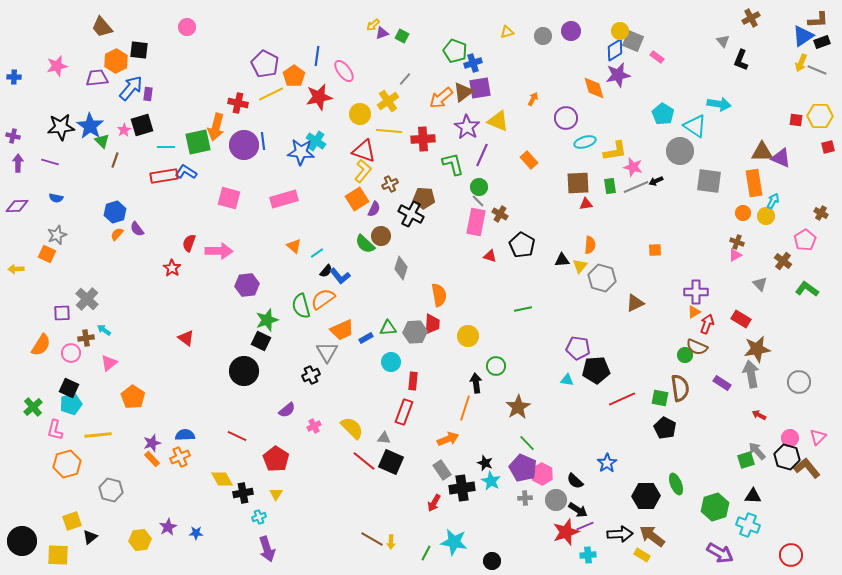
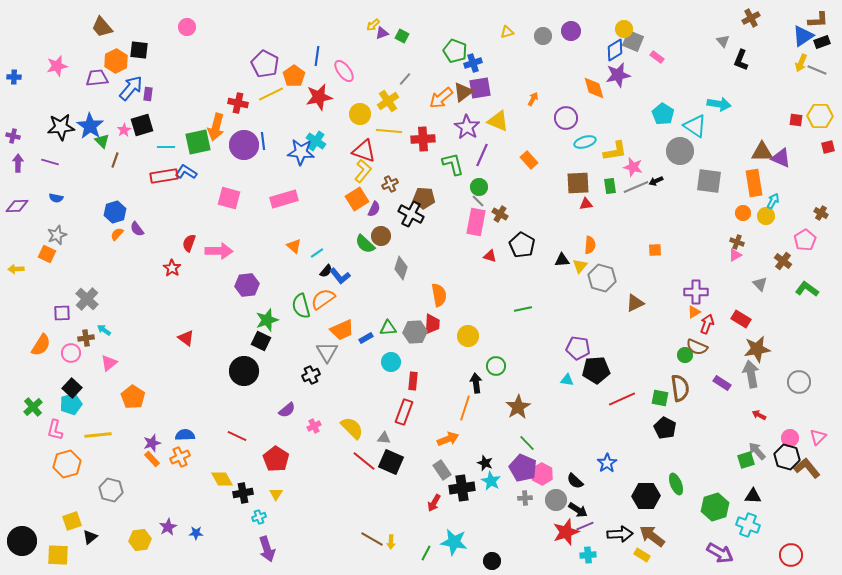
yellow circle at (620, 31): moved 4 px right, 2 px up
black square at (69, 388): moved 3 px right; rotated 18 degrees clockwise
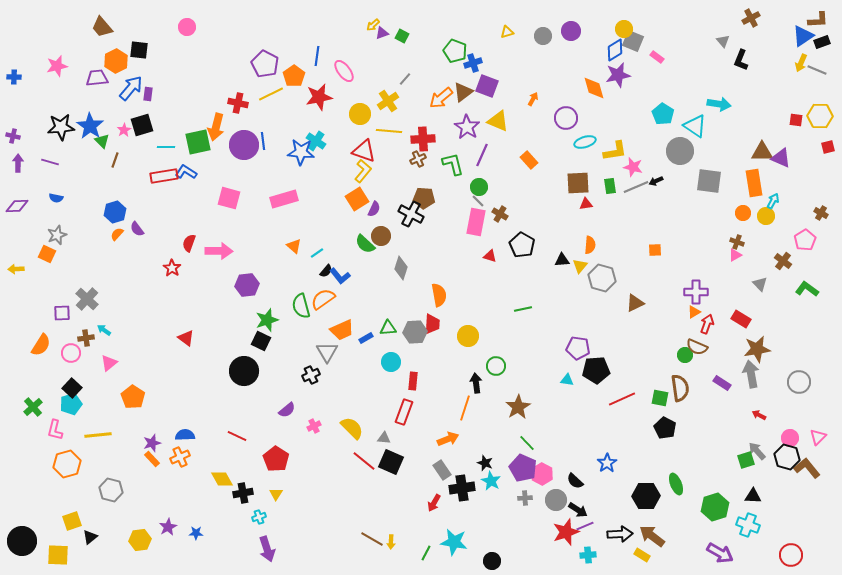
purple square at (480, 88): moved 7 px right, 2 px up; rotated 30 degrees clockwise
brown cross at (390, 184): moved 28 px right, 25 px up
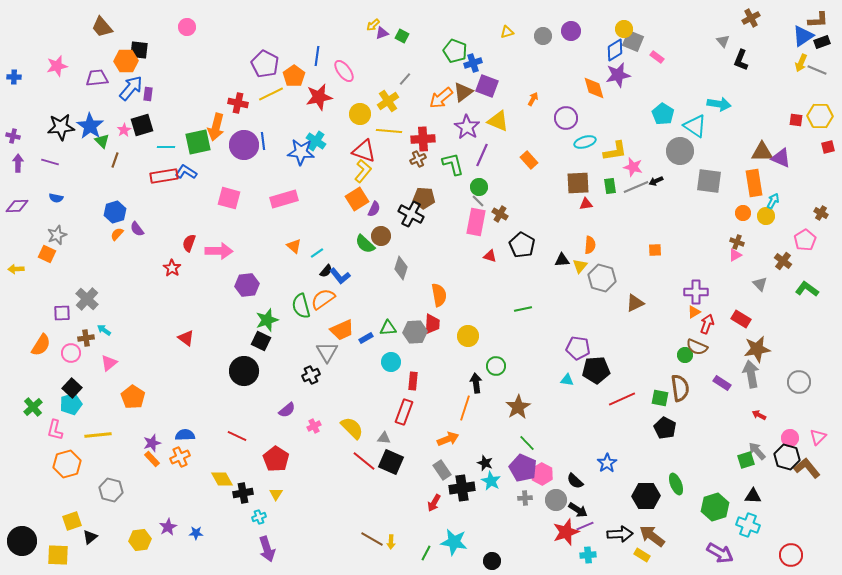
orange hexagon at (116, 61): moved 10 px right; rotated 25 degrees clockwise
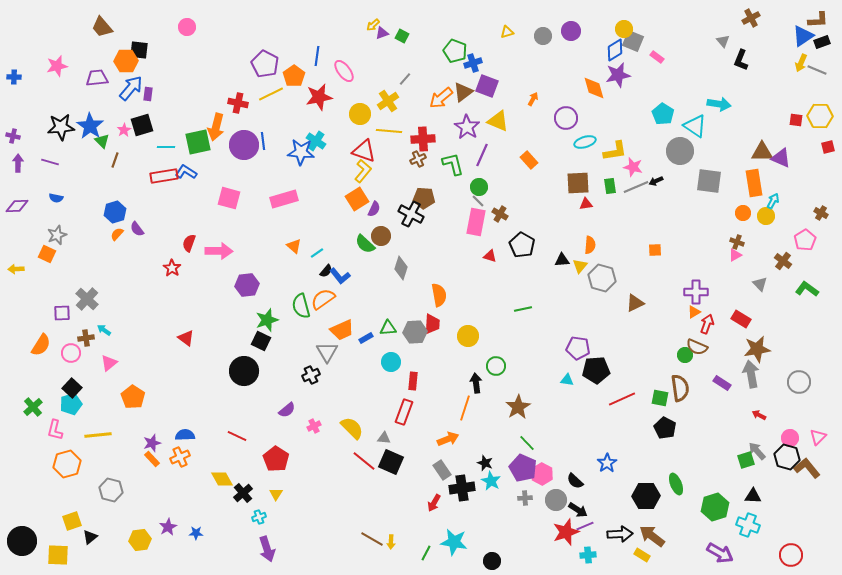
black cross at (243, 493): rotated 30 degrees counterclockwise
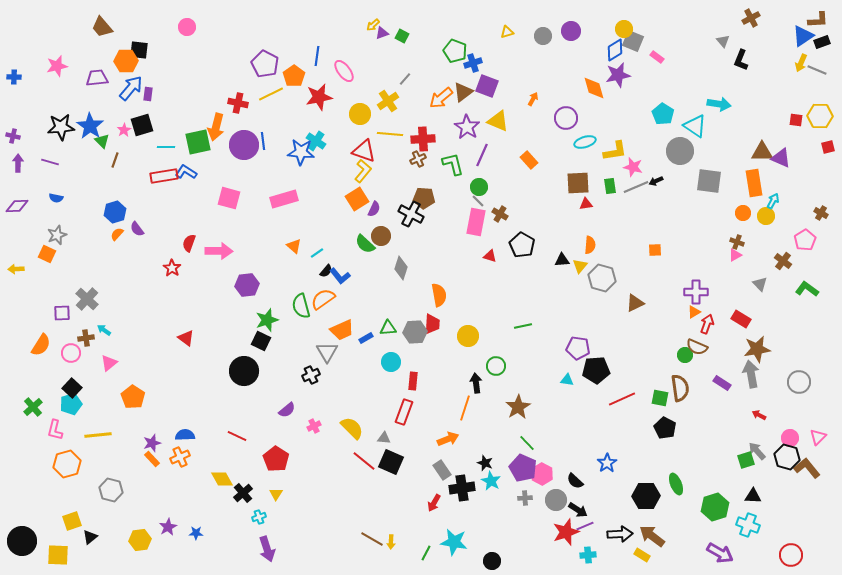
yellow line at (389, 131): moved 1 px right, 3 px down
green line at (523, 309): moved 17 px down
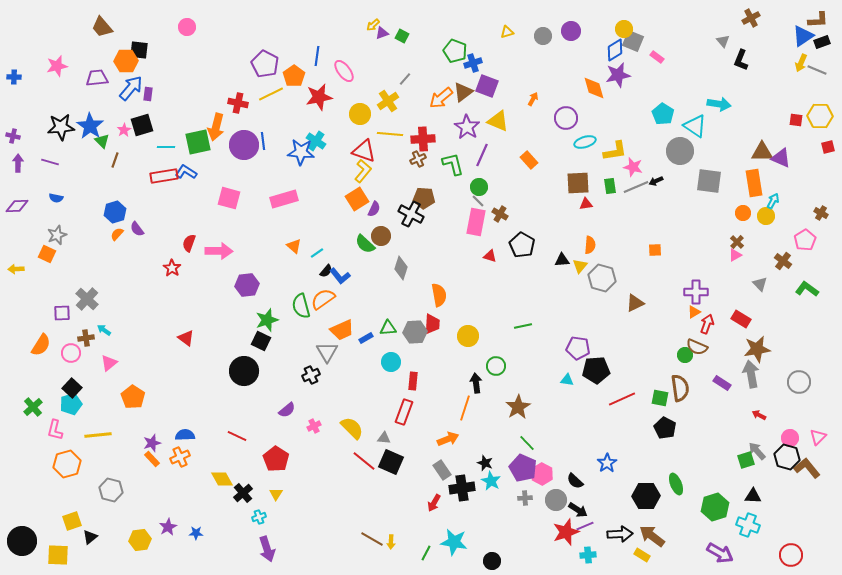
brown cross at (737, 242): rotated 24 degrees clockwise
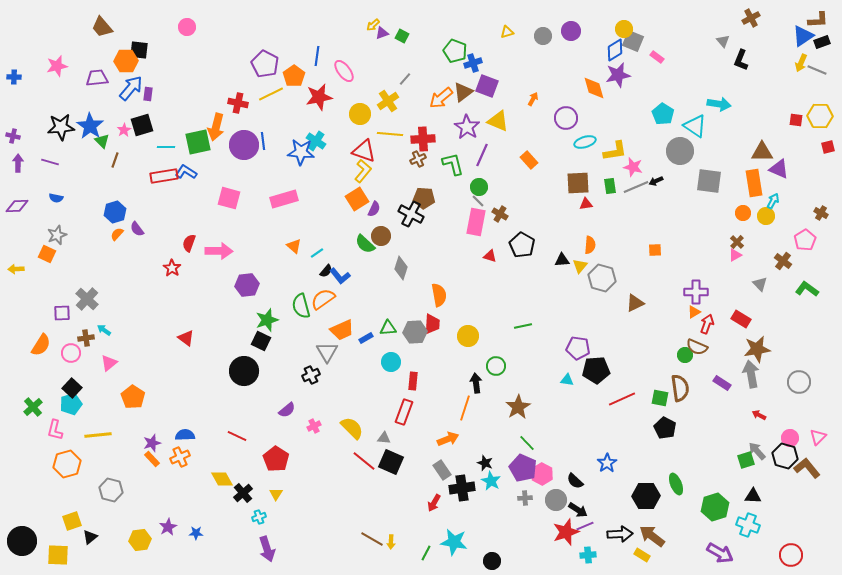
purple triangle at (781, 158): moved 2 px left, 11 px down
black hexagon at (787, 457): moved 2 px left, 1 px up
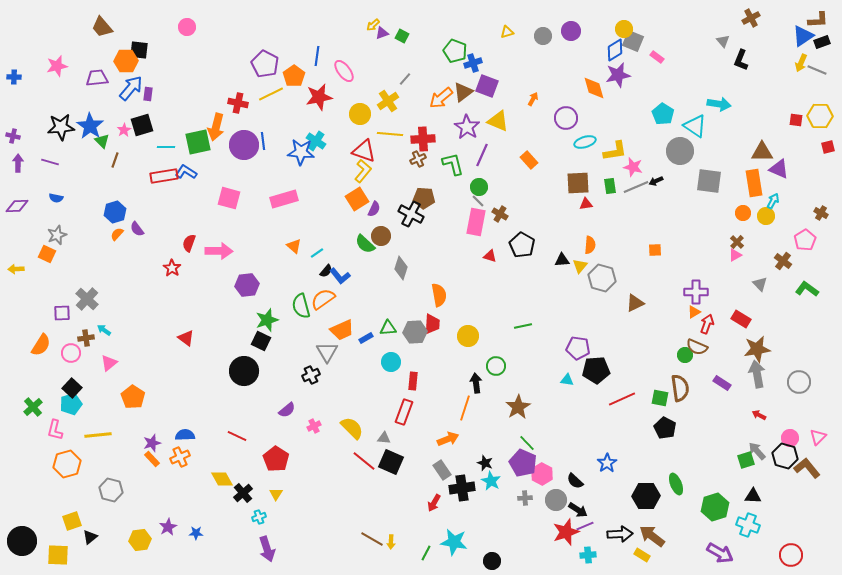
gray arrow at (751, 374): moved 6 px right
purple pentagon at (523, 468): moved 5 px up
